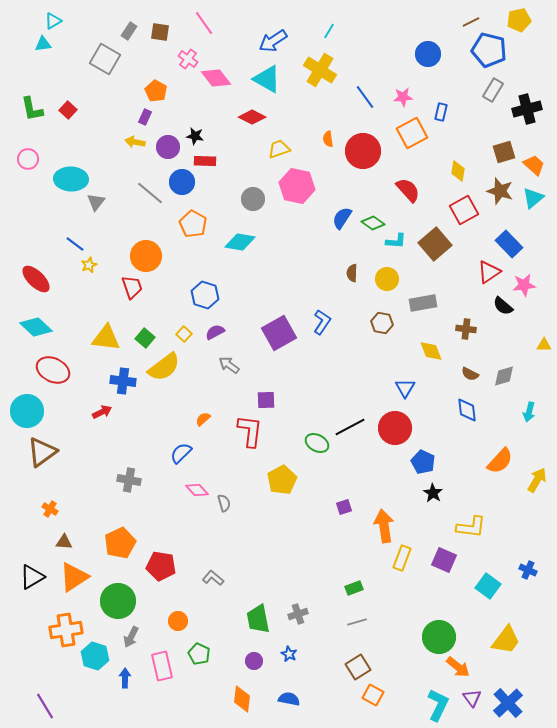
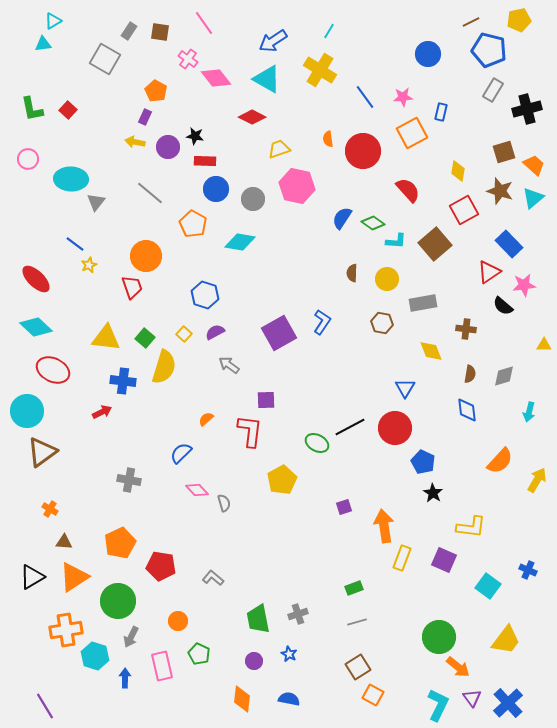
blue circle at (182, 182): moved 34 px right, 7 px down
yellow semicircle at (164, 367): rotated 36 degrees counterclockwise
brown semicircle at (470, 374): rotated 108 degrees counterclockwise
orange semicircle at (203, 419): moved 3 px right
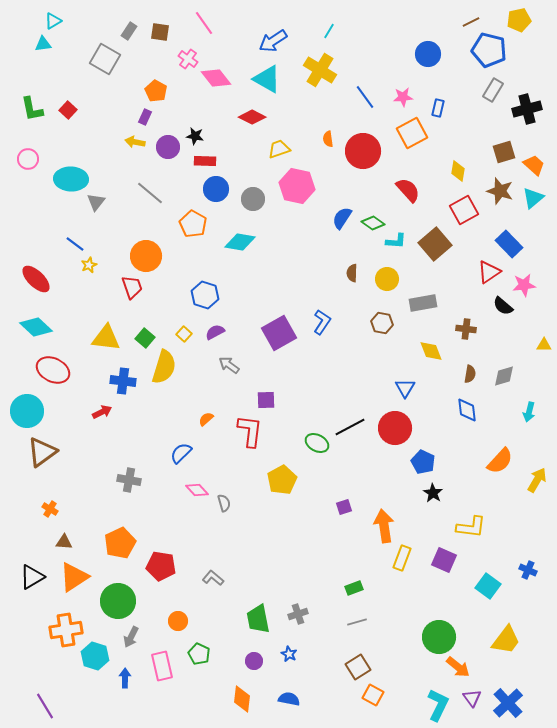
blue rectangle at (441, 112): moved 3 px left, 4 px up
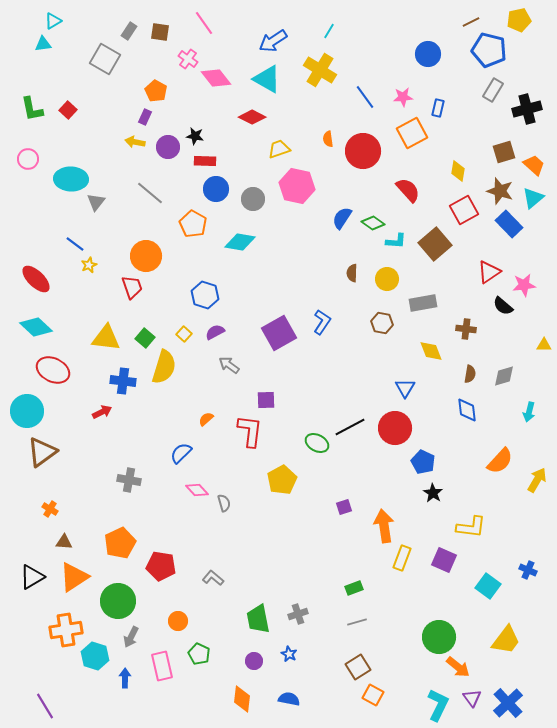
blue rectangle at (509, 244): moved 20 px up
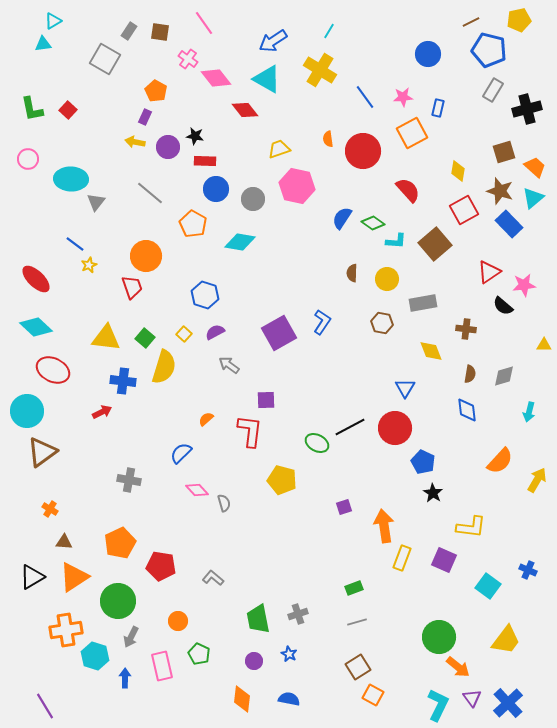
red diamond at (252, 117): moved 7 px left, 7 px up; rotated 24 degrees clockwise
orange trapezoid at (534, 165): moved 1 px right, 2 px down
yellow pentagon at (282, 480): rotated 28 degrees counterclockwise
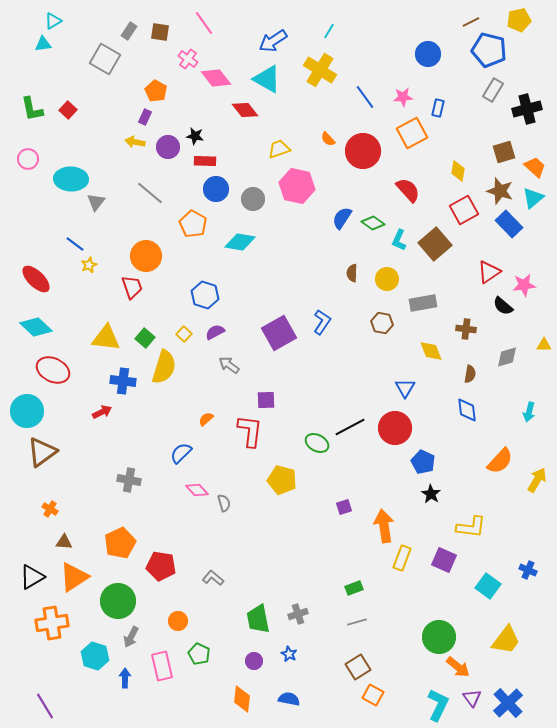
orange semicircle at (328, 139): rotated 35 degrees counterclockwise
cyan L-shape at (396, 241): moved 3 px right, 1 px up; rotated 110 degrees clockwise
gray diamond at (504, 376): moved 3 px right, 19 px up
black star at (433, 493): moved 2 px left, 1 px down
orange cross at (66, 630): moved 14 px left, 7 px up
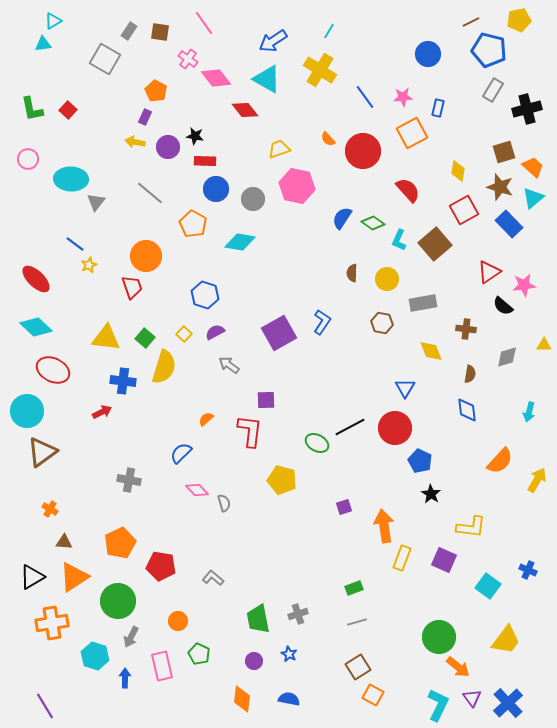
orange trapezoid at (535, 167): moved 2 px left
brown star at (500, 191): moved 4 px up
blue pentagon at (423, 462): moved 3 px left, 1 px up
